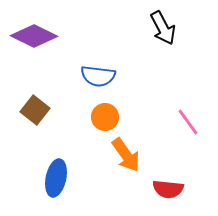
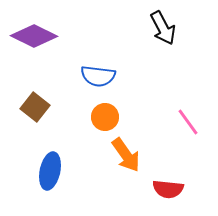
brown square: moved 3 px up
blue ellipse: moved 6 px left, 7 px up
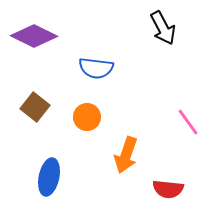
blue semicircle: moved 2 px left, 8 px up
orange circle: moved 18 px left
orange arrow: rotated 54 degrees clockwise
blue ellipse: moved 1 px left, 6 px down
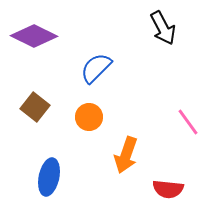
blue semicircle: rotated 128 degrees clockwise
orange circle: moved 2 px right
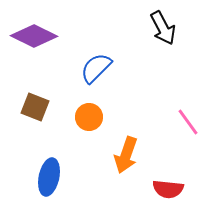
brown square: rotated 16 degrees counterclockwise
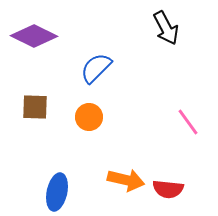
black arrow: moved 3 px right
brown square: rotated 20 degrees counterclockwise
orange arrow: moved 25 px down; rotated 96 degrees counterclockwise
blue ellipse: moved 8 px right, 15 px down
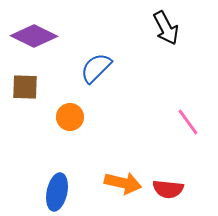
brown square: moved 10 px left, 20 px up
orange circle: moved 19 px left
orange arrow: moved 3 px left, 3 px down
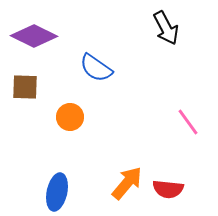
blue semicircle: rotated 100 degrees counterclockwise
orange arrow: moved 4 px right; rotated 63 degrees counterclockwise
